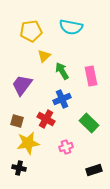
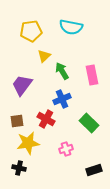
pink rectangle: moved 1 px right, 1 px up
brown square: rotated 24 degrees counterclockwise
pink cross: moved 2 px down
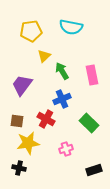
brown square: rotated 16 degrees clockwise
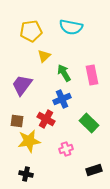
green arrow: moved 2 px right, 2 px down
yellow star: moved 1 px right, 2 px up
black cross: moved 7 px right, 6 px down
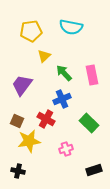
green arrow: rotated 12 degrees counterclockwise
brown square: rotated 16 degrees clockwise
black cross: moved 8 px left, 3 px up
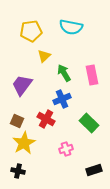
green arrow: rotated 12 degrees clockwise
yellow star: moved 5 px left, 2 px down; rotated 20 degrees counterclockwise
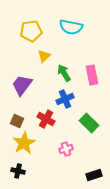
blue cross: moved 3 px right
black rectangle: moved 5 px down
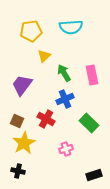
cyan semicircle: rotated 15 degrees counterclockwise
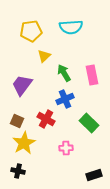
pink cross: moved 1 px up; rotated 16 degrees clockwise
